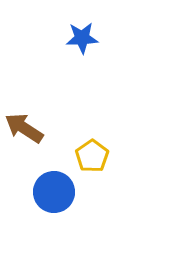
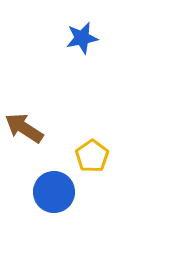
blue star: rotated 8 degrees counterclockwise
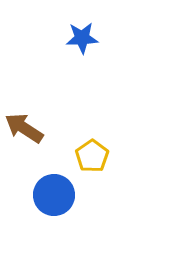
blue star: rotated 8 degrees clockwise
blue circle: moved 3 px down
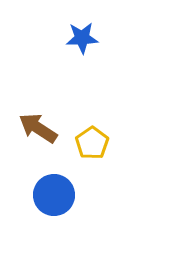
brown arrow: moved 14 px right
yellow pentagon: moved 13 px up
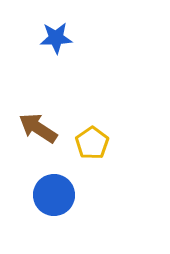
blue star: moved 26 px left
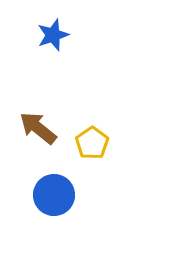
blue star: moved 3 px left, 3 px up; rotated 16 degrees counterclockwise
brown arrow: rotated 6 degrees clockwise
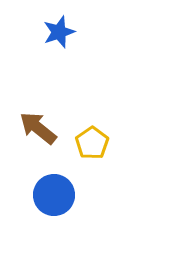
blue star: moved 6 px right, 3 px up
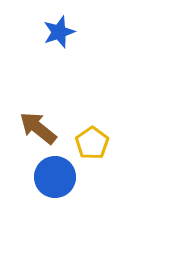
blue circle: moved 1 px right, 18 px up
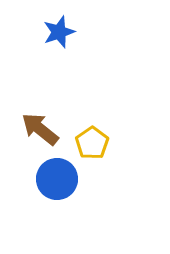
brown arrow: moved 2 px right, 1 px down
blue circle: moved 2 px right, 2 px down
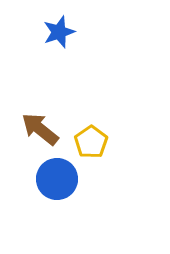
yellow pentagon: moved 1 px left, 1 px up
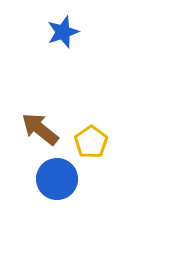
blue star: moved 4 px right
